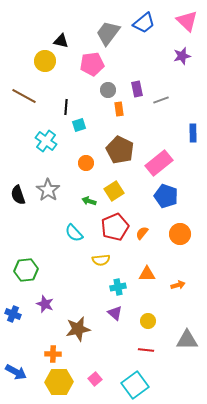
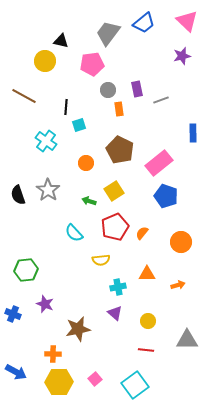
orange circle at (180, 234): moved 1 px right, 8 px down
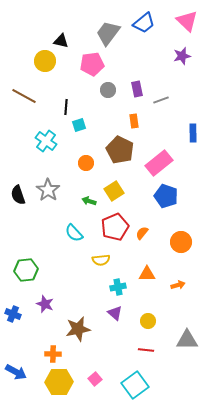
orange rectangle at (119, 109): moved 15 px right, 12 px down
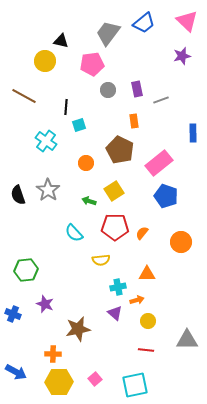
red pentagon at (115, 227): rotated 24 degrees clockwise
orange arrow at (178, 285): moved 41 px left, 15 px down
cyan square at (135, 385): rotated 24 degrees clockwise
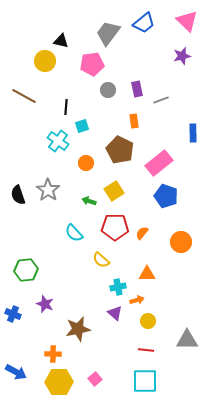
cyan square at (79, 125): moved 3 px right, 1 px down
cyan cross at (46, 141): moved 12 px right
yellow semicircle at (101, 260): rotated 48 degrees clockwise
cyan square at (135, 385): moved 10 px right, 4 px up; rotated 12 degrees clockwise
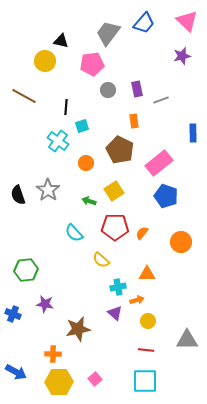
blue trapezoid at (144, 23): rotated 10 degrees counterclockwise
purple star at (45, 304): rotated 12 degrees counterclockwise
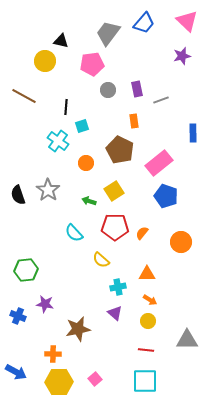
orange arrow at (137, 300): moved 13 px right; rotated 48 degrees clockwise
blue cross at (13, 314): moved 5 px right, 2 px down
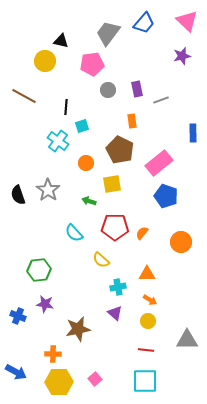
orange rectangle at (134, 121): moved 2 px left
yellow square at (114, 191): moved 2 px left, 7 px up; rotated 24 degrees clockwise
green hexagon at (26, 270): moved 13 px right
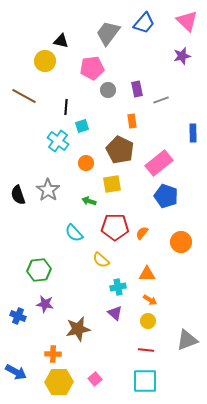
pink pentagon at (92, 64): moved 4 px down
gray triangle at (187, 340): rotated 20 degrees counterclockwise
